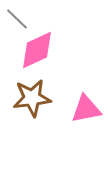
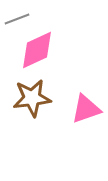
gray line: rotated 65 degrees counterclockwise
pink triangle: rotated 8 degrees counterclockwise
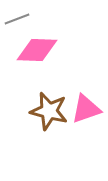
pink diamond: rotated 27 degrees clockwise
brown star: moved 17 px right, 13 px down; rotated 21 degrees clockwise
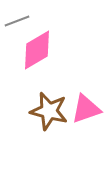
gray line: moved 2 px down
pink diamond: rotated 33 degrees counterclockwise
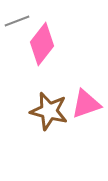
pink diamond: moved 5 px right, 6 px up; rotated 21 degrees counterclockwise
pink triangle: moved 5 px up
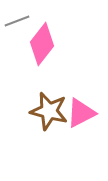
pink triangle: moved 5 px left, 9 px down; rotated 8 degrees counterclockwise
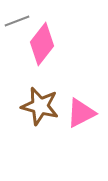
brown star: moved 9 px left, 5 px up
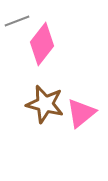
brown star: moved 5 px right, 2 px up
pink triangle: rotated 12 degrees counterclockwise
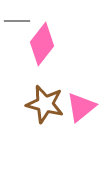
gray line: rotated 20 degrees clockwise
pink triangle: moved 6 px up
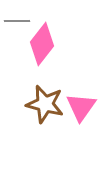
pink triangle: rotated 16 degrees counterclockwise
